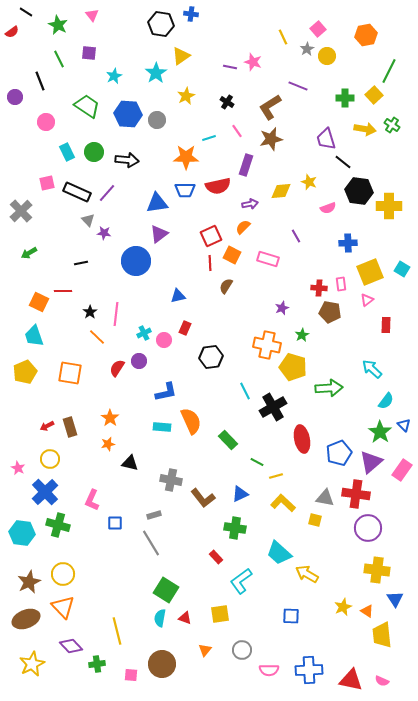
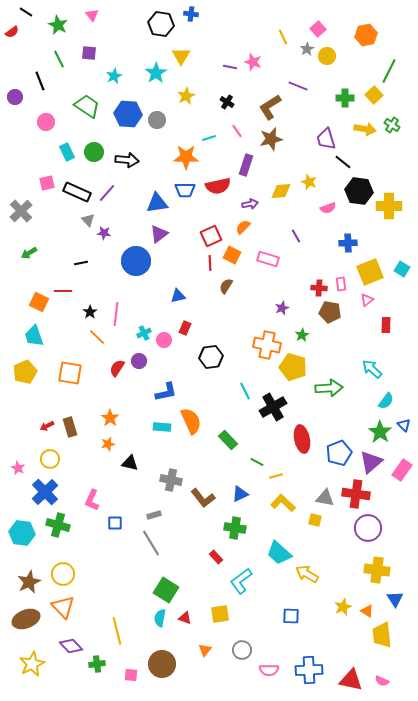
yellow triangle at (181, 56): rotated 24 degrees counterclockwise
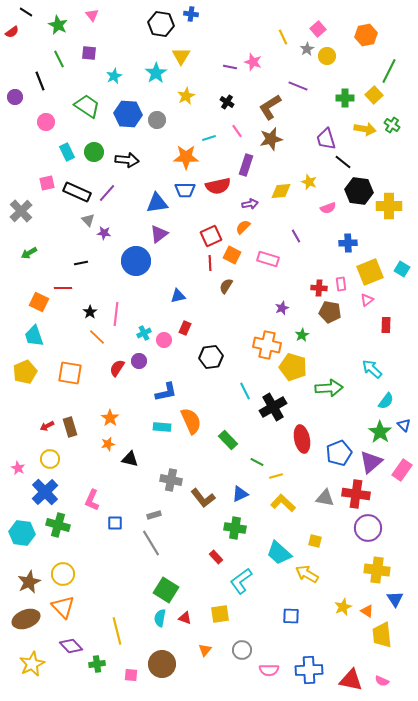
red line at (63, 291): moved 3 px up
black triangle at (130, 463): moved 4 px up
yellow square at (315, 520): moved 21 px down
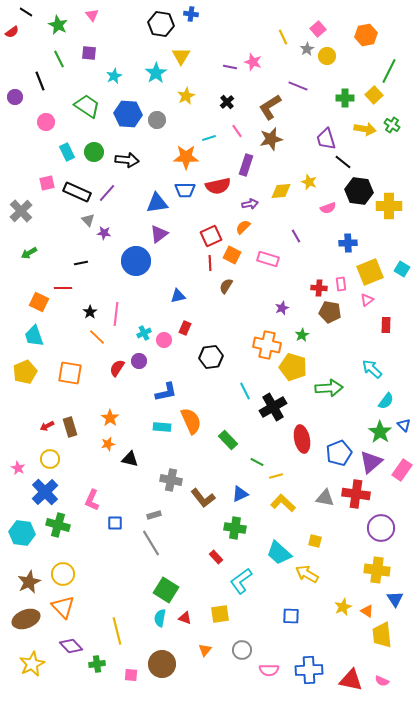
black cross at (227, 102): rotated 16 degrees clockwise
purple circle at (368, 528): moved 13 px right
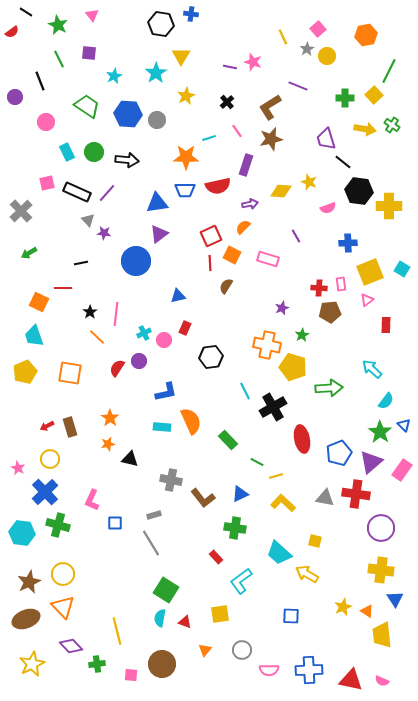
yellow diamond at (281, 191): rotated 10 degrees clockwise
brown pentagon at (330, 312): rotated 15 degrees counterclockwise
yellow cross at (377, 570): moved 4 px right
red triangle at (185, 618): moved 4 px down
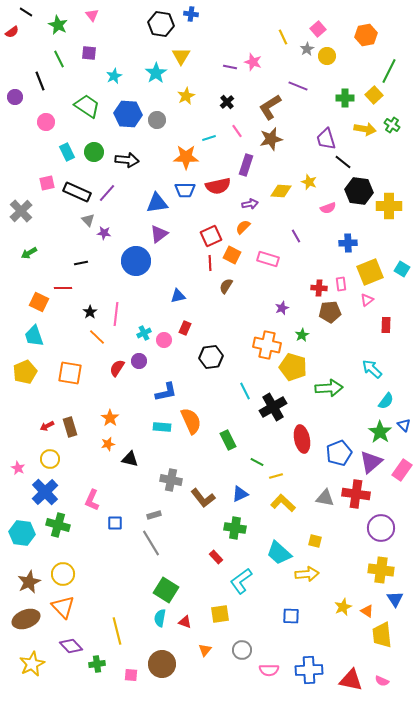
green rectangle at (228, 440): rotated 18 degrees clockwise
yellow arrow at (307, 574): rotated 145 degrees clockwise
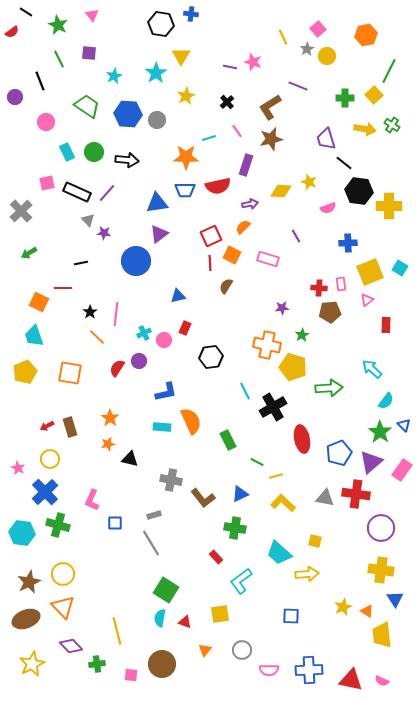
black line at (343, 162): moved 1 px right, 1 px down
cyan square at (402, 269): moved 2 px left, 1 px up
purple star at (282, 308): rotated 16 degrees clockwise
